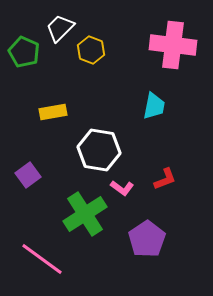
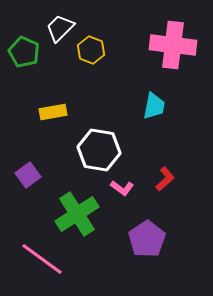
red L-shape: rotated 20 degrees counterclockwise
green cross: moved 8 px left
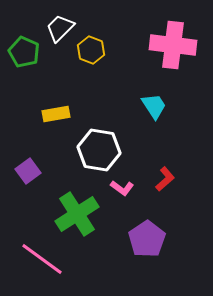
cyan trapezoid: rotated 44 degrees counterclockwise
yellow rectangle: moved 3 px right, 2 px down
purple square: moved 4 px up
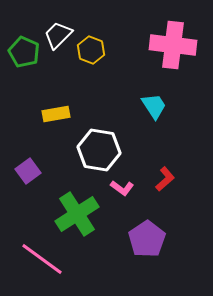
white trapezoid: moved 2 px left, 7 px down
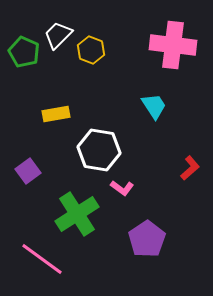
red L-shape: moved 25 px right, 11 px up
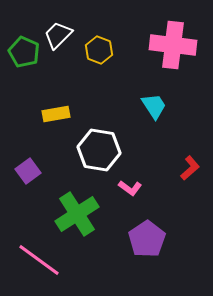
yellow hexagon: moved 8 px right
pink L-shape: moved 8 px right
pink line: moved 3 px left, 1 px down
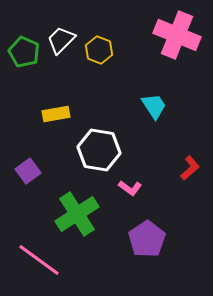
white trapezoid: moved 3 px right, 5 px down
pink cross: moved 4 px right, 10 px up; rotated 15 degrees clockwise
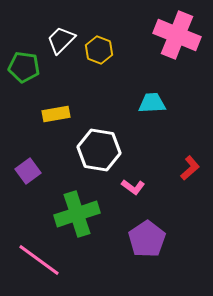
green pentagon: moved 15 px down; rotated 16 degrees counterclockwise
cyan trapezoid: moved 2 px left, 3 px up; rotated 60 degrees counterclockwise
pink L-shape: moved 3 px right, 1 px up
green cross: rotated 15 degrees clockwise
